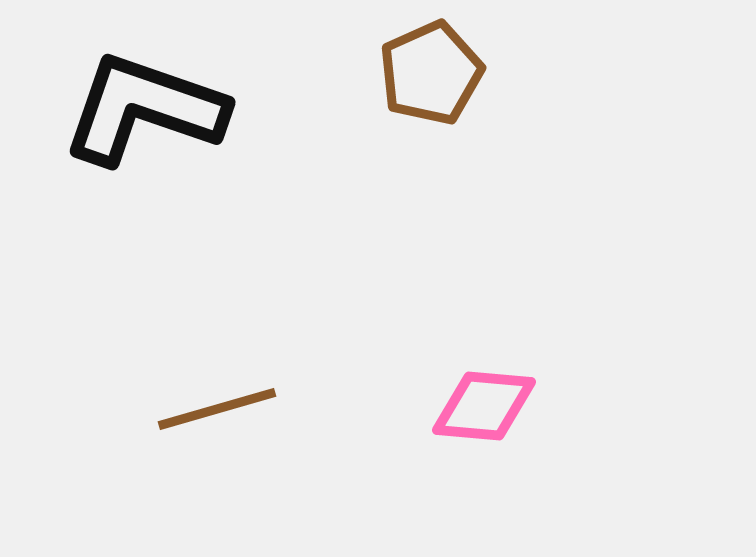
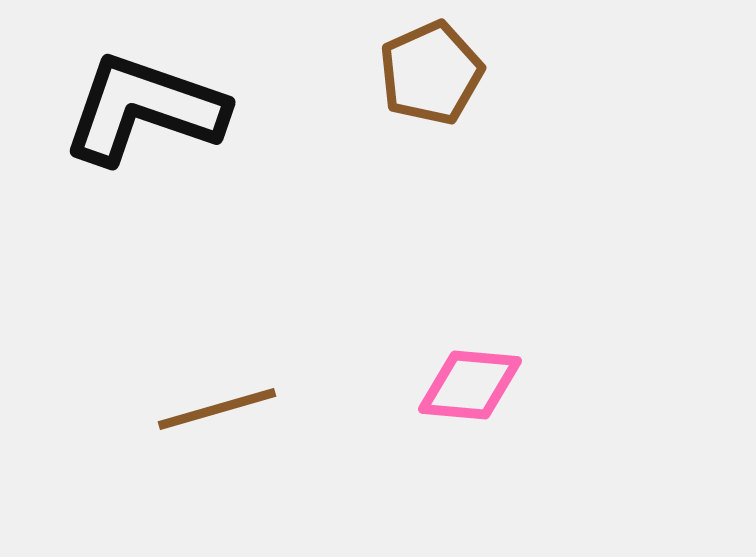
pink diamond: moved 14 px left, 21 px up
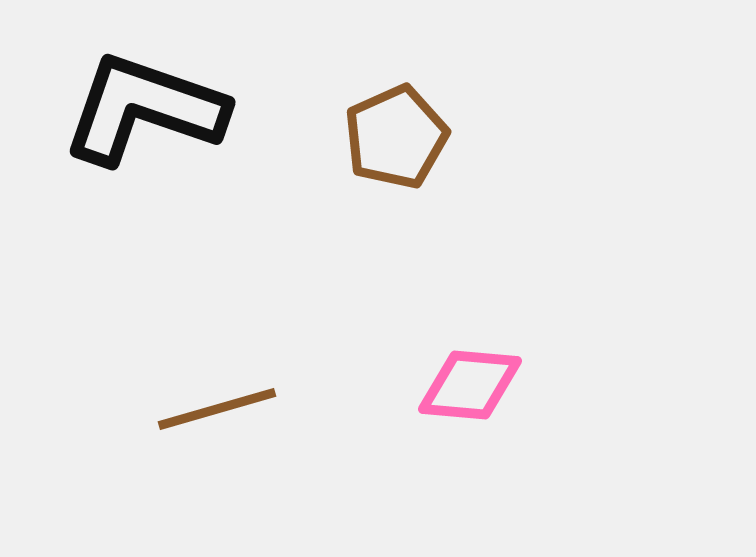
brown pentagon: moved 35 px left, 64 px down
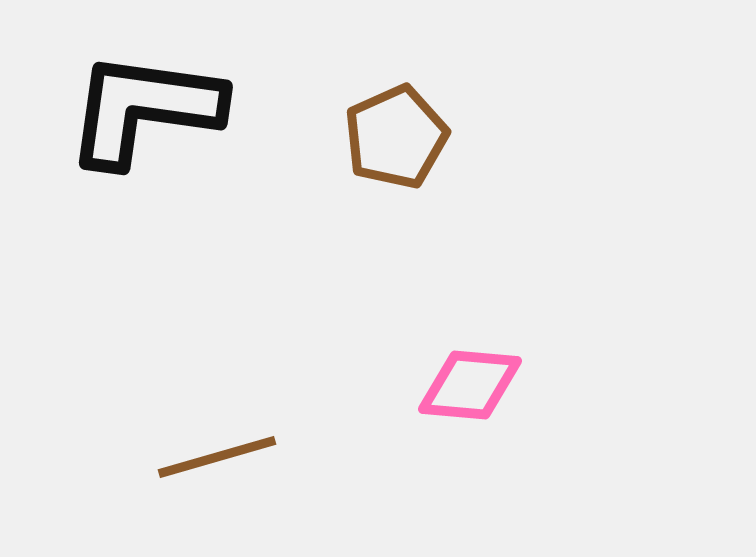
black L-shape: rotated 11 degrees counterclockwise
brown line: moved 48 px down
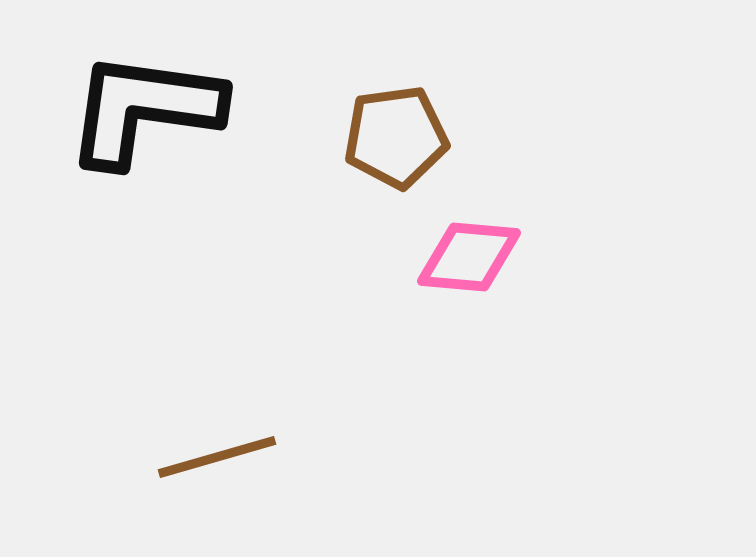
brown pentagon: rotated 16 degrees clockwise
pink diamond: moved 1 px left, 128 px up
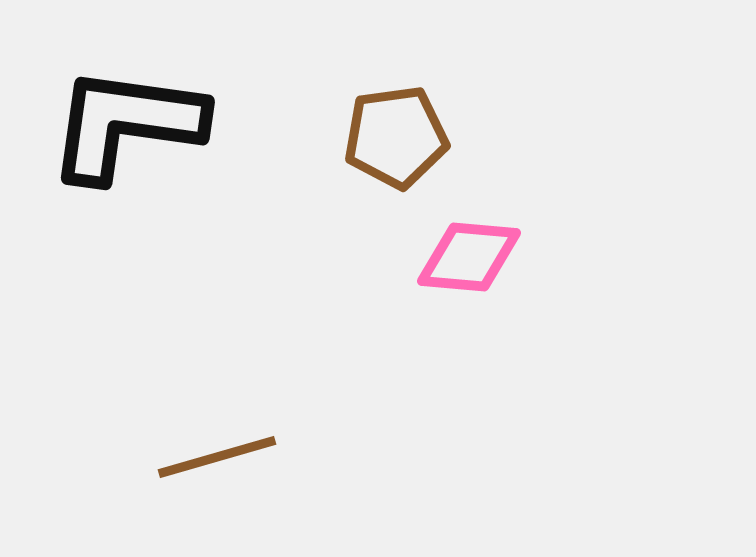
black L-shape: moved 18 px left, 15 px down
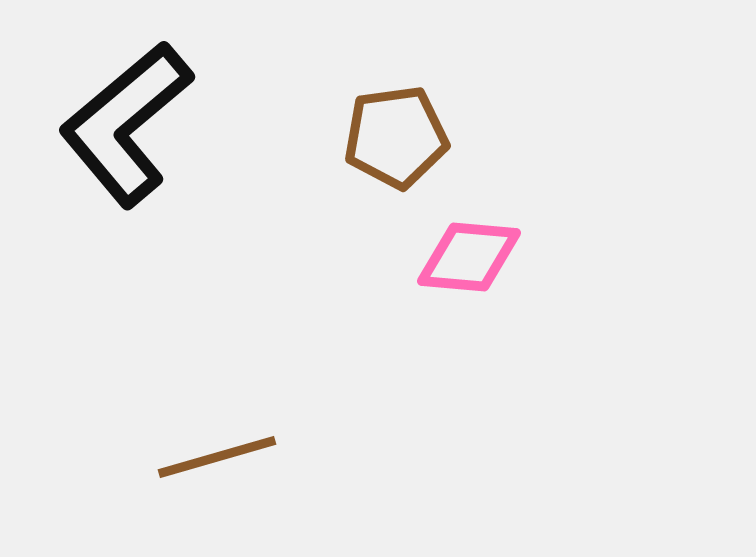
black L-shape: rotated 48 degrees counterclockwise
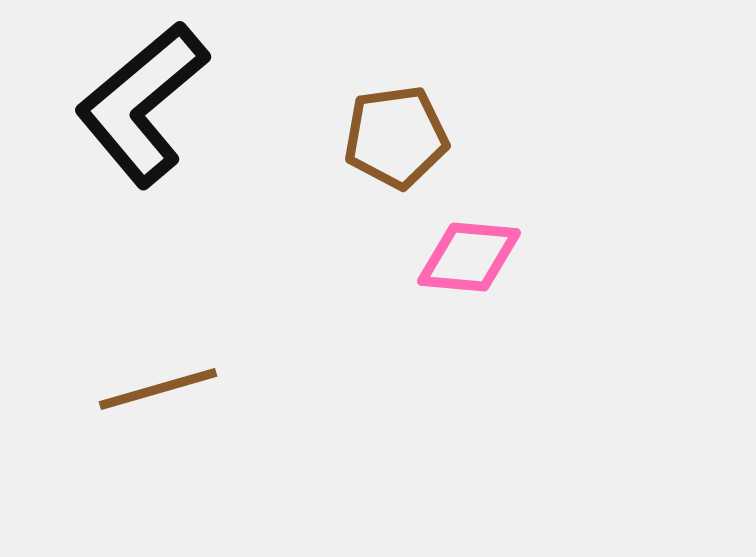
black L-shape: moved 16 px right, 20 px up
brown line: moved 59 px left, 68 px up
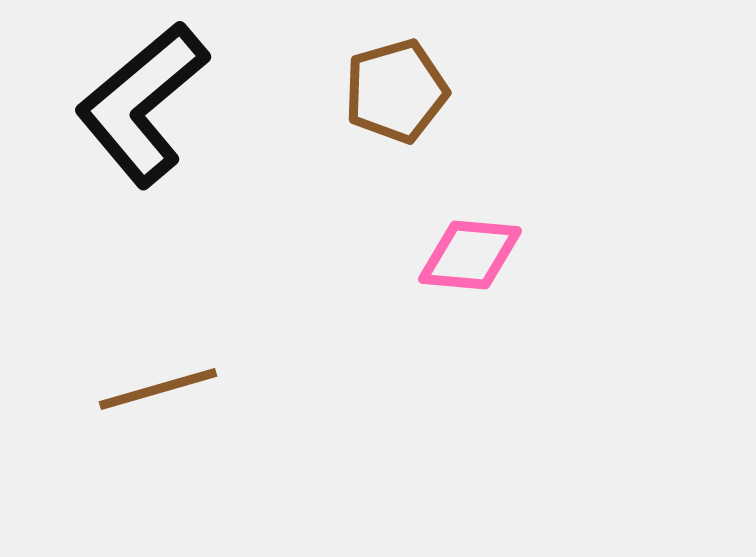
brown pentagon: moved 46 px up; rotated 8 degrees counterclockwise
pink diamond: moved 1 px right, 2 px up
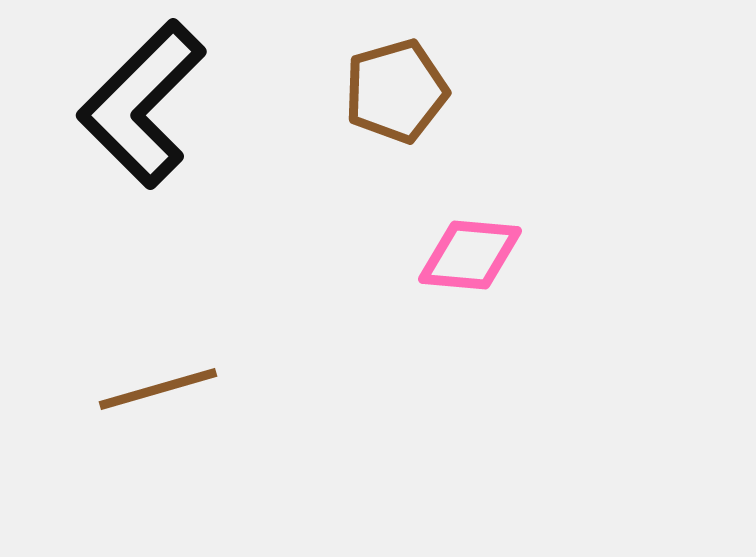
black L-shape: rotated 5 degrees counterclockwise
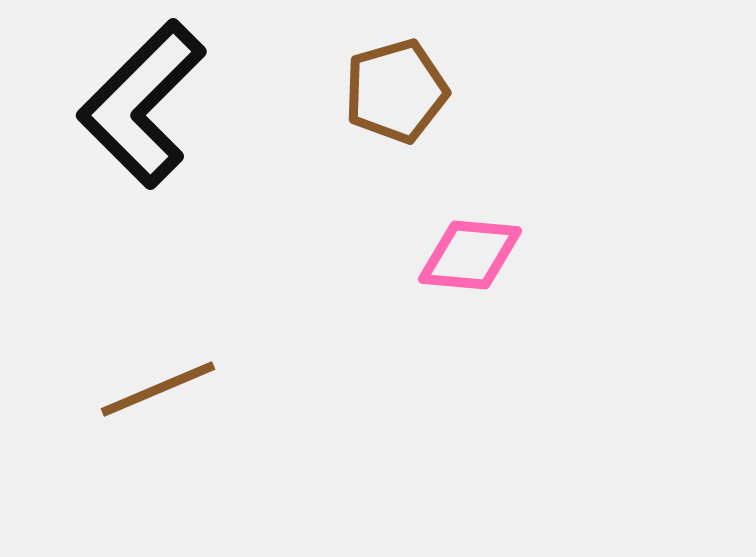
brown line: rotated 7 degrees counterclockwise
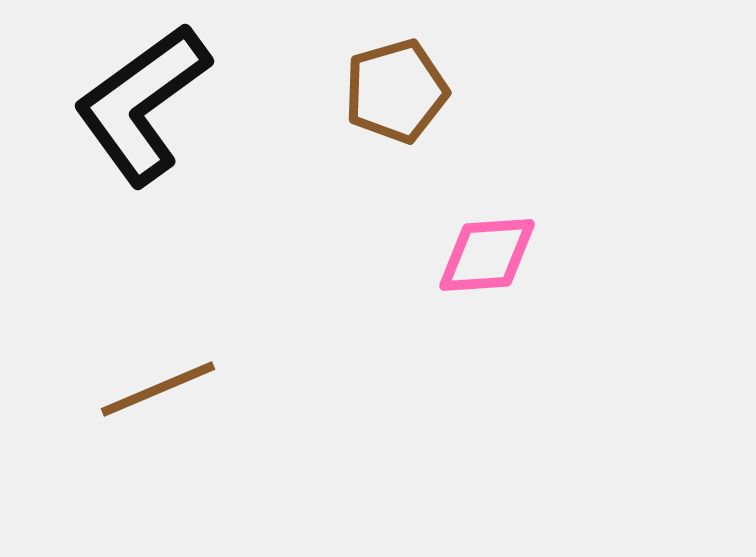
black L-shape: rotated 9 degrees clockwise
pink diamond: moved 17 px right; rotated 9 degrees counterclockwise
